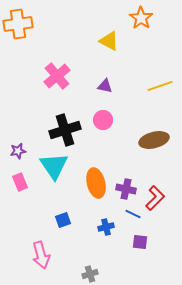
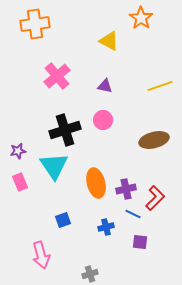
orange cross: moved 17 px right
purple cross: rotated 24 degrees counterclockwise
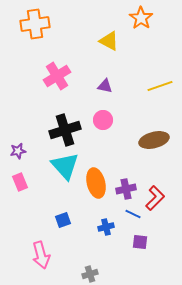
pink cross: rotated 8 degrees clockwise
cyan triangle: moved 11 px right; rotated 8 degrees counterclockwise
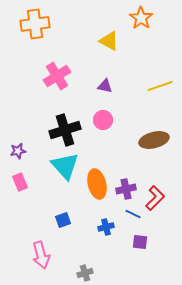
orange ellipse: moved 1 px right, 1 px down
gray cross: moved 5 px left, 1 px up
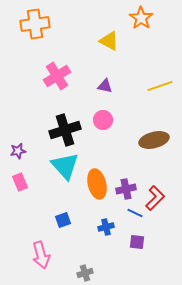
blue line: moved 2 px right, 1 px up
purple square: moved 3 px left
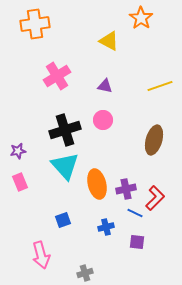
brown ellipse: rotated 60 degrees counterclockwise
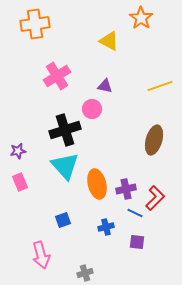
pink circle: moved 11 px left, 11 px up
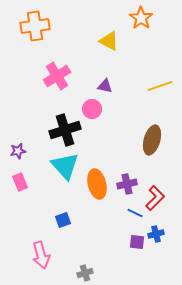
orange cross: moved 2 px down
brown ellipse: moved 2 px left
purple cross: moved 1 px right, 5 px up
blue cross: moved 50 px right, 7 px down
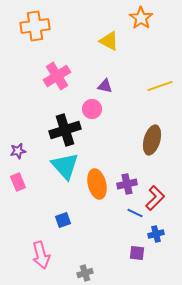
pink rectangle: moved 2 px left
purple square: moved 11 px down
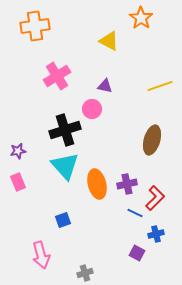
purple square: rotated 21 degrees clockwise
